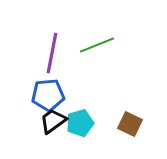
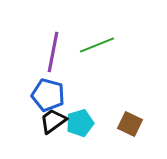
purple line: moved 1 px right, 1 px up
blue pentagon: rotated 20 degrees clockwise
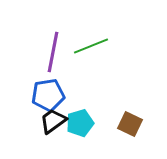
green line: moved 6 px left, 1 px down
blue pentagon: rotated 24 degrees counterclockwise
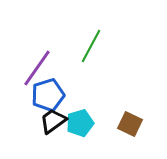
green line: rotated 40 degrees counterclockwise
purple line: moved 16 px left, 16 px down; rotated 24 degrees clockwise
blue pentagon: rotated 8 degrees counterclockwise
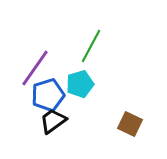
purple line: moved 2 px left
cyan pentagon: moved 39 px up
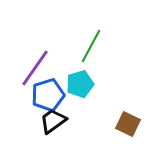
brown square: moved 2 px left
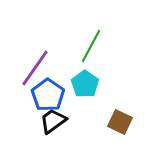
cyan pentagon: moved 5 px right; rotated 20 degrees counterclockwise
blue pentagon: rotated 20 degrees counterclockwise
brown square: moved 8 px left, 2 px up
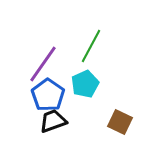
purple line: moved 8 px right, 4 px up
cyan pentagon: rotated 12 degrees clockwise
black trapezoid: rotated 16 degrees clockwise
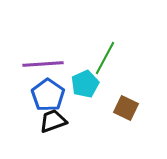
green line: moved 14 px right, 12 px down
purple line: rotated 51 degrees clockwise
brown square: moved 6 px right, 14 px up
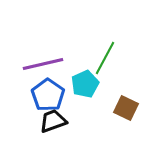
purple line: rotated 9 degrees counterclockwise
